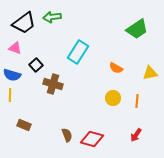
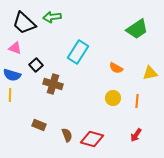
black trapezoid: rotated 80 degrees clockwise
brown rectangle: moved 15 px right
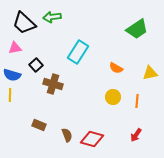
pink triangle: rotated 32 degrees counterclockwise
yellow circle: moved 1 px up
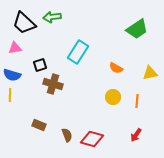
black square: moved 4 px right; rotated 24 degrees clockwise
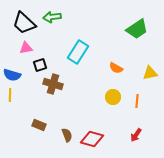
pink triangle: moved 11 px right
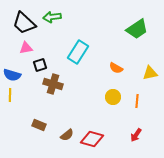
brown semicircle: rotated 72 degrees clockwise
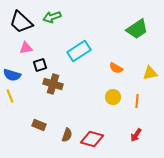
green arrow: rotated 12 degrees counterclockwise
black trapezoid: moved 3 px left, 1 px up
cyan rectangle: moved 1 px right, 1 px up; rotated 25 degrees clockwise
yellow line: moved 1 px down; rotated 24 degrees counterclockwise
brown semicircle: rotated 32 degrees counterclockwise
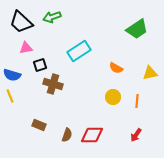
red diamond: moved 4 px up; rotated 15 degrees counterclockwise
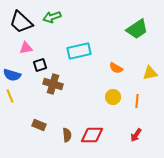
cyan rectangle: rotated 20 degrees clockwise
brown semicircle: rotated 24 degrees counterclockwise
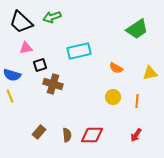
brown rectangle: moved 7 px down; rotated 72 degrees counterclockwise
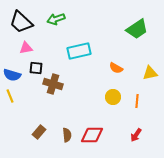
green arrow: moved 4 px right, 2 px down
black square: moved 4 px left, 3 px down; rotated 24 degrees clockwise
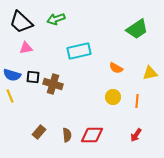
black square: moved 3 px left, 9 px down
